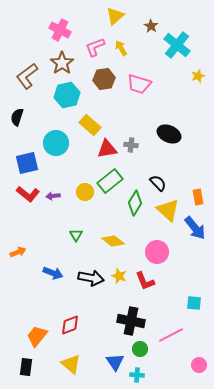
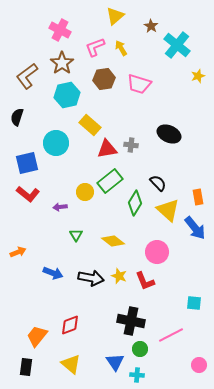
purple arrow at (53, 196): moved 7 px right, 11 px down
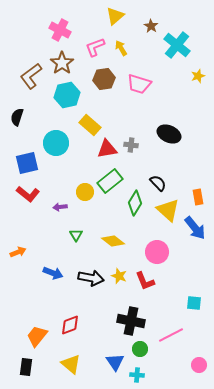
brown L-shape at (27, 76): moved 4 px right
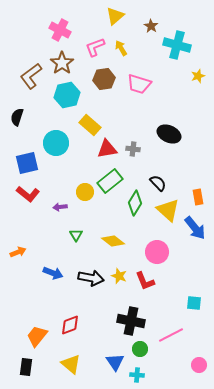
cyan cross at (177, 45): rotated 24 degrees counterclockwise
gray cross at (131, 145): moved 2 px right, 4 px down
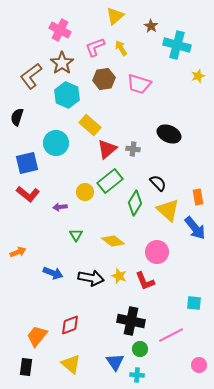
cyan hexagon at (67, 95): rotated 25 degrees counterclockwise
red triangle at (107, 149): rotated 30 degrees counterclockwise
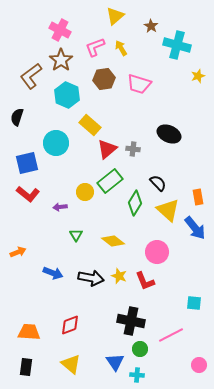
brown star at (62, 63): moved 1 px left, 3 px up
orange trapezoid at (37, 336): moved 8 px left, 4 px up; rotated 55 degrees clockwise
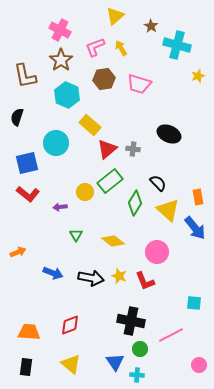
brown L-shape at (31, 76): moved 6 px left; rotated 64 degrees counterclockwise
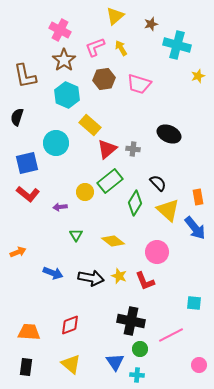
brown star at (151, 26): moved 2 px up; rotated 24 degrees clockwise
brown star at (61, 60): moved 3 px right
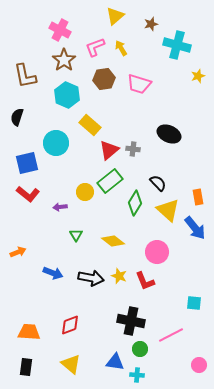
red triangle at (107, 149): moved 2 px right, 1 px down
blue triangle at (115, 362): rotated 48 degrees counterclockwise
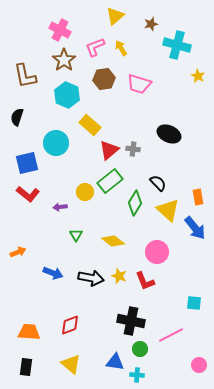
yellow star at (198, 76): rotated 24 degrees counterclockwise
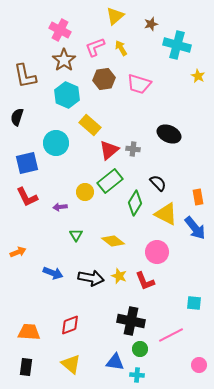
red L-shape at (28, 194): moved 1 px left, 3 px down; rotated 25 degrees clockwise
yellow triangle at (168, 210): moved 2 px left, 4 px down; rotated 15 degrees counterclockwise
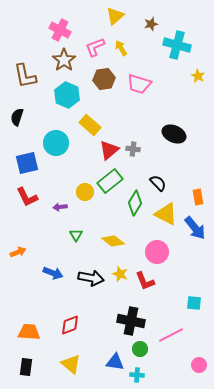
black ellipse at (169, 134): moved 5 px right
yellow star at (119, 276): moved 1 px right, 2 px up
